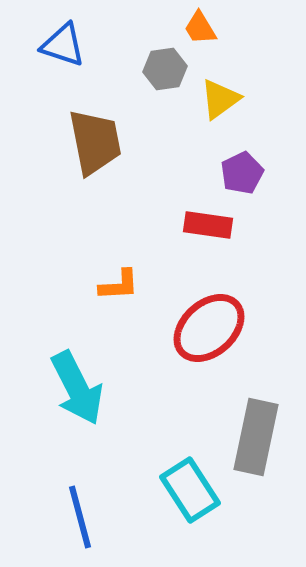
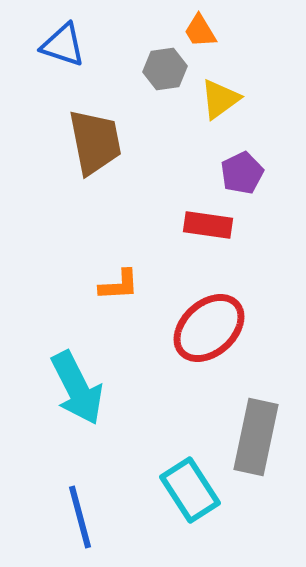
orange trapezoid: moved 3 px down
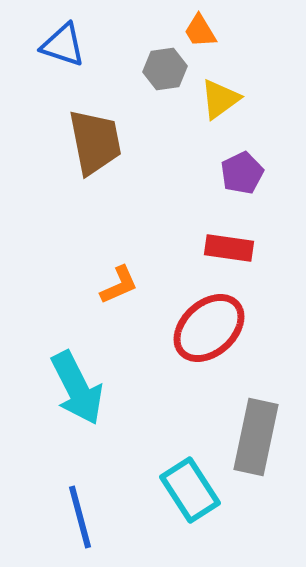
red rectangle: moved 21 px right, 23 px down
orange L-shape: rotated 21 degrees counterclockwise
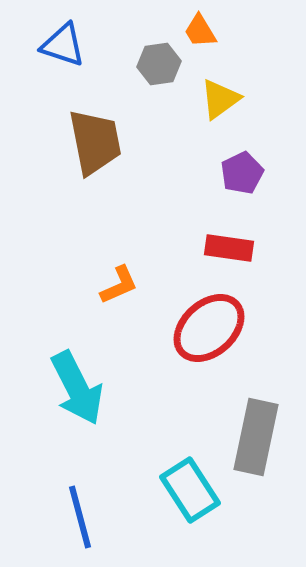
gray hexagon: moved 6 px left, 5 px up
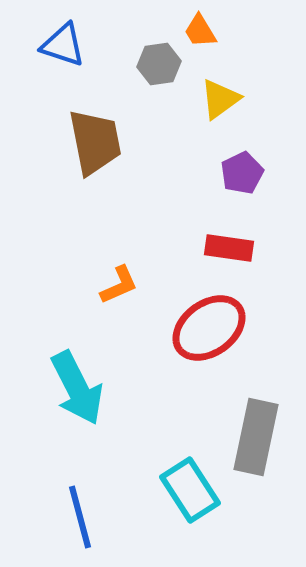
red ellipse: rotated 6 degrees clockwise
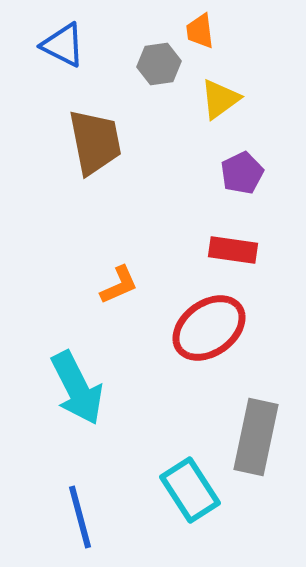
orange trapezoid: rotated 24 degrees clockwise
blue triangle: rotated 9 degrees clockwise
red rectangle: moved 4 px right, 2 px down
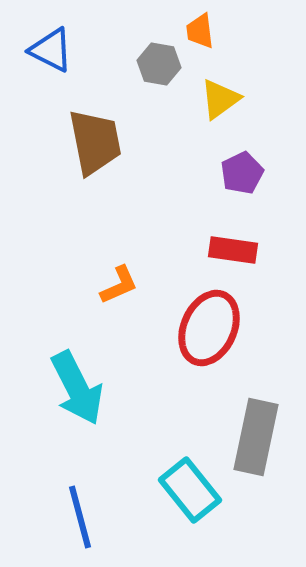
blue triangle: moved 12 px left, 5 px down
gray hexagon: rotated 18 degrees clockwise
red ellipse: rotated 30 degrees counterclockwise
cyan rectangle: rotated 6 degrees counterclockwise
